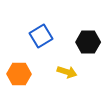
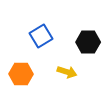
orange hexagon: moved 2 px right
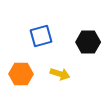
blue square: rotated 15 degrees clockwise
yellow arrow: moved 7 px left, 2 px down
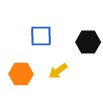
blue square: rotated 15 degrees clockwise
yellow arrow: moved 2 px left, 3 px up; rotated 126 degrees clockwise
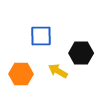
black hexagon: moved 7 px left, 11 px down
yellow arrow: rotated 66 degrees clockwise
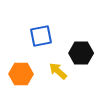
blue square: rotated 10 degrees counterclockwise
yellow arrow: rotated 12 degrees clockwise
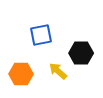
blue square: moved 1 px up
